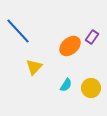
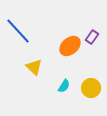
yellow triangle: rotated 30 degrees counterclockwise
cyan semicircle: moved 2 px left, 1 px down
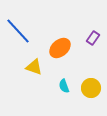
purple rectangle: moved 1 px right, 1 px down
orange ellipse: moved 10 px left, 2 px down
yellow triangle: rotated 24 degrees counterclockwise
cyan semicircle: rotated 128 degrees clockwise
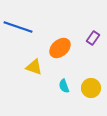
blue line: moved 4 px up; rotated 28 degrees counterclockwise
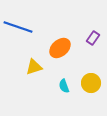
yellow triangle: rotated 36 degrees counterclockwise
yellow circle: moved 5 px up
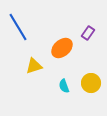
blue line: rotated 40 degrees clockwise
purple rectangle: moved 5 px left, 5 px up
orange ellipse: moved 2 px right
yellow triangle: moved 1 px up
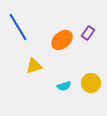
orange ellipse: moved 8 px up
cyan semicircle: rotated 88 degrees counterclockwise
